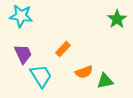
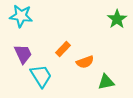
orange semicircle: moved 1 px right, 10 px up
green triangle: moved 1 px right, 1 px down
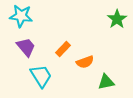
purple trapezoid: moved 3 px right, 7 px up; rotated 15 degrees counterclockwise
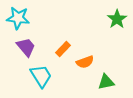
cyan star: moved 3 px left, 2 px down
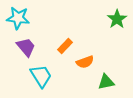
orange rectangle: moved 2 px right, 3 px up
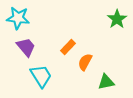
orange rectangle: moved 3 px right, 1 px down
orange semicircle: rotated 138 degrees clockwise
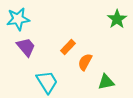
cyan star: moved 1 px down; rotated 15 degrees counterclockwise
cyan trapezoid: moved 6 px right, 6 px down
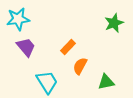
green star: moved 3 px left, 4 px down; rotated 12 degrees clockwise
orange semicircle: moved 5 px left, 4 px down
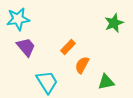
orange semicircle: moved 2 px right, 1 px up
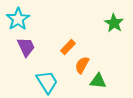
cyan star: rotated 25 degrees counterclockwise
green star: rotated 18 degrees counterclockwise
purple trapezoid: rotated 15 degrees clockwise
green triangle: moved 8 px left, 1 px up; rotated 18 degrees clockwise
